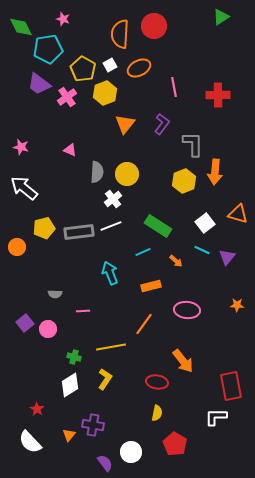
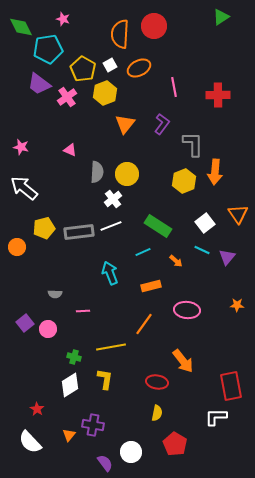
orange triangle at (238, 214): rotated 40 degrees clockwise
yellow L-shape at (105, 379): rotated 25 degrees counterclockwise
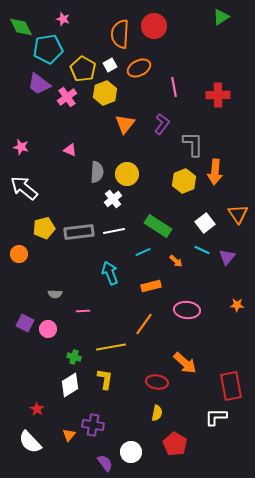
white line at (111, 226): moved 3 px right, 5 px down; rotated 10 degrees clockwise
orange circle at (17, 247): moved 2 px right, 7 px down
purple square at (25, 323): rotated 24 degrees counterclockwise
orange arrow at (183, 361): moved 2 px right, 2 px down; rotated 10 degrees counterclockwise
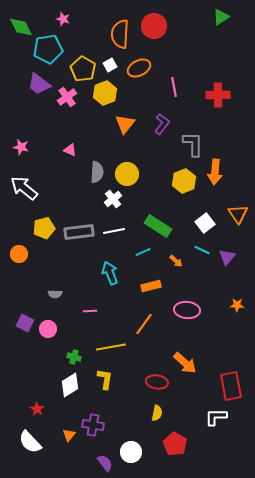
pink line at (83, 311): moved 7 px right
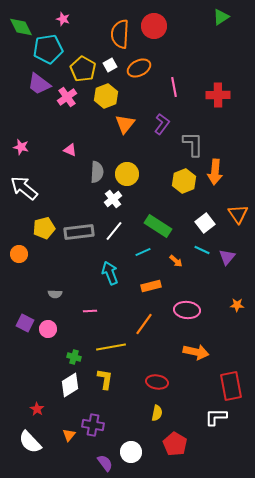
yellow hexagon at (105, 93): moved 1 px right, 3 px down
white line at (114, 231): rotated 40 degrees counterclockwise
orange arrow at (185, 363): moved 11 px right, 11 px up; rotated 30 degrees counterclockwise
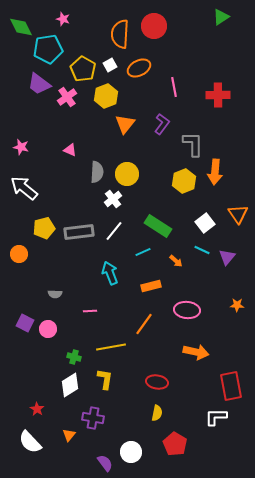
purple cross at (93, 425): moved 7 px up
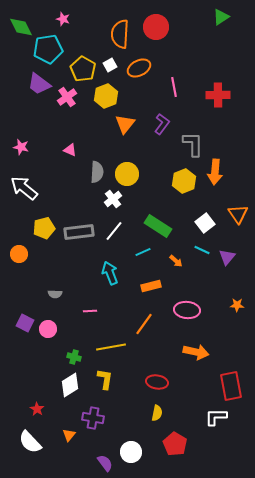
red circle at (154, 26): moved 2 px right, 1 px down
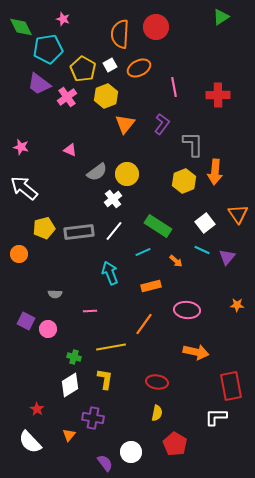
gray semicircle at (97, 172): rotated 50 degrees clockwise
purple square at (25, 323): moved 1 px right, 2 px up
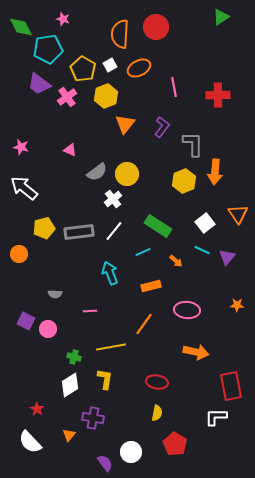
purple L-shape at (162, 124): moved 3 px down
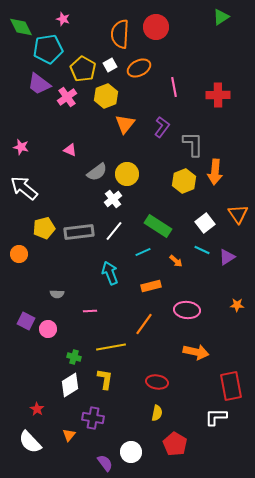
purple triangle at (227, 257): rotated 18 degrees clockwise
gray semicircle at (55, 294): moved 2 px right
